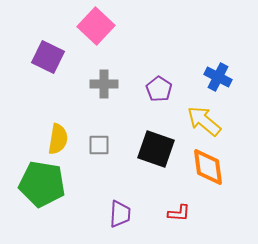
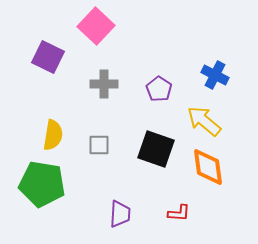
blue cross: moved 3 px left, 2 px up
yellow semicircle: moved 5 px left, 4 px up
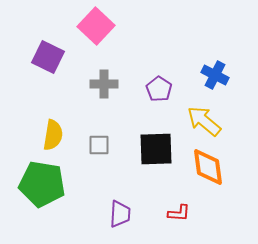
black square: rotated 21 degrees counterclockwise
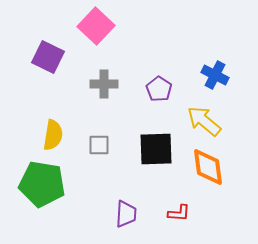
purple trapezoid: moved 6 px right
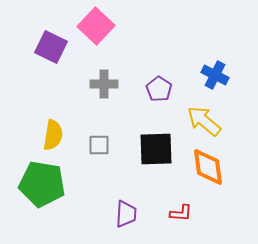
purple square: moved 3 px right, 10 px up
red L-shape: moved 2 px right
